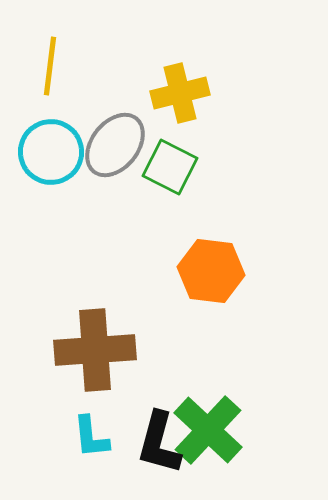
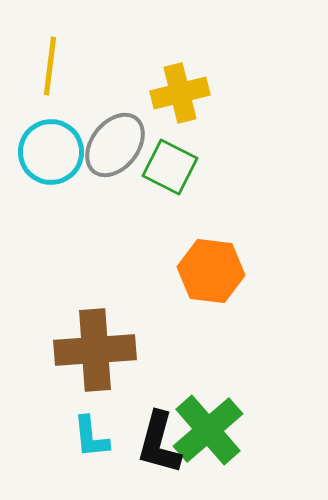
green cross: rotated 6 degrees clockwise
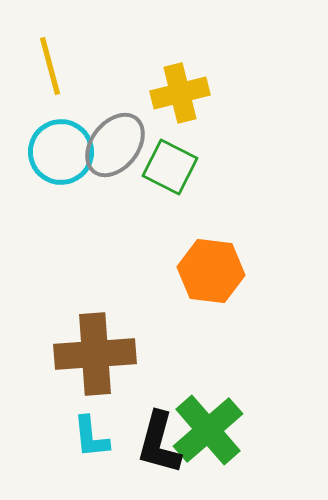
yellow line: rotated 22 degrees counterclockwise
cyan circle: moved 10 px right
brown cross: moved 4 px down
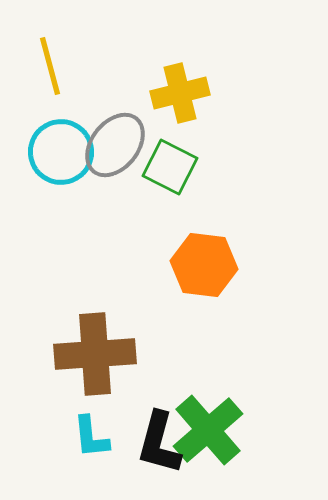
orange hexagon: moved 7 px left, 6 px up
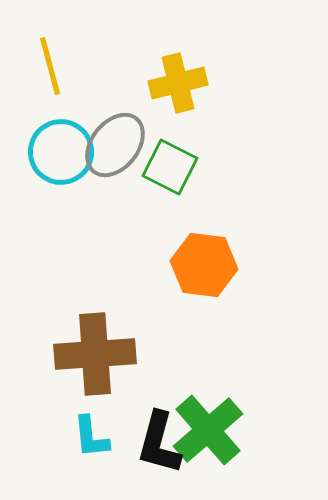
yellow cross: moved 2 px left, 10 px up
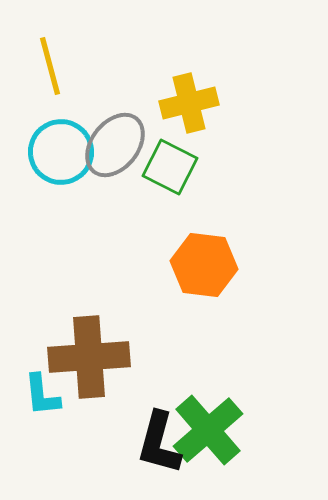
yellow cross: moved 11 px right, 20 px down
brown cross: moved 6 px left, 3 px down
cyan L-shape: moved 49 px left, 42 px up
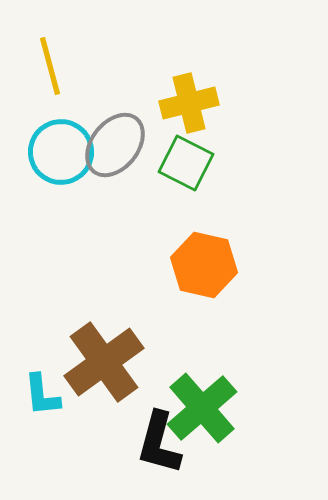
green square: moved 16 px right, 4 px up
orange hexagon: rotated 6 degrees clockwise
brown cross: moved 15 px right, 5 px down; rotated 32 degrees counterclockwise
green cross: moved 6 px left, 22 px up
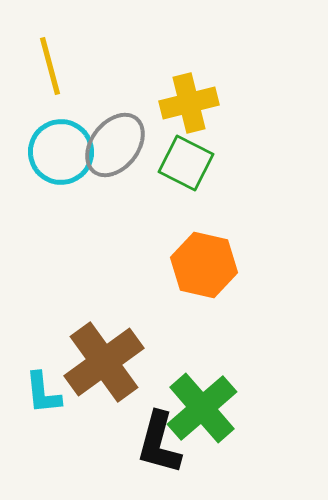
cyan L-shape: moved 1 px right, 2 px up
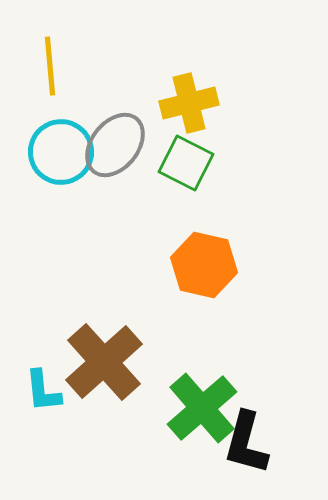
yellow line: rotated 10 degrees clockwise
brown cross: rotated 6 degrees counterclockwise
cyan L-shape: moved 2 px up
black L-shape: moved 87 px right
